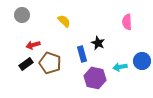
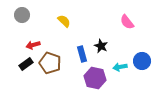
pink semicircle: rotated 35 degrees counterclockwise
black star: moved 3 px right, 3 px down
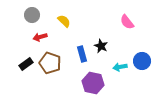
gray circle: moved 10 px right
red arrow: moved 7 px right, 8 px up
purple hexagon: moved 2 px left, 5 px down
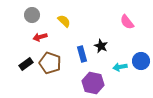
blue circle: moved 1 px left
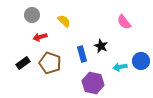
pink semicircle: moved 3 px left
black rectangle: moved 3 px left, 1 px up
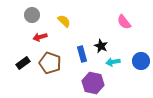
cyan arrow: moved 7 px left, 5 px up
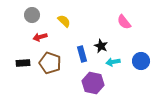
black rectangle: rotated 32 degrees clockwise
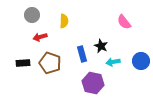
yellow semicircle: rotated 48 degrees clockwise
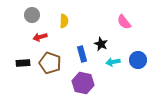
black star: moved 2 px up
blue circle: moved 3 px left, 1 px up
purple hexagon: moved 10 px left
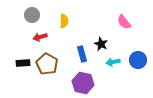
brown pentagon: moved 3 px left, 1 px down; rotated 10 degrees clockwise
